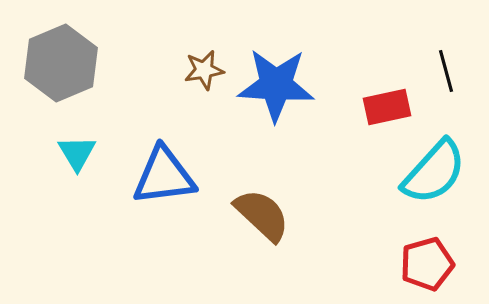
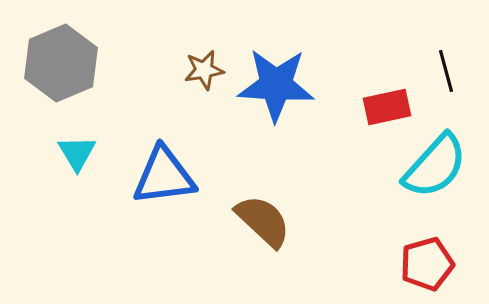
cyan semicircle: moved 1 px right, 6 px up
brown semicircle: moved 1 px right, 6 px down
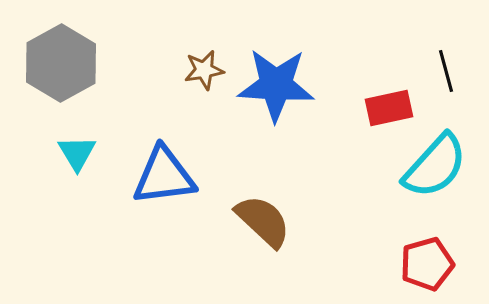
gray hexagon: rotated 6 degrees counterclockwise
red rectangle: moved 2 px right, 1 px down
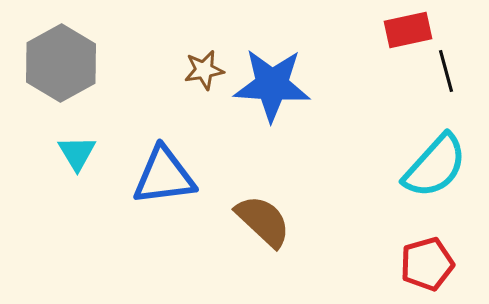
blue star: moved 4 px left
red rectangle: moved 19 px right, 78 px up
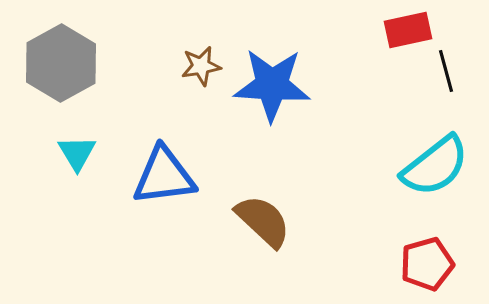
brown star: moved 3 px left, 4 px up
cyan semicircle: rotated 10 degrees clockwise
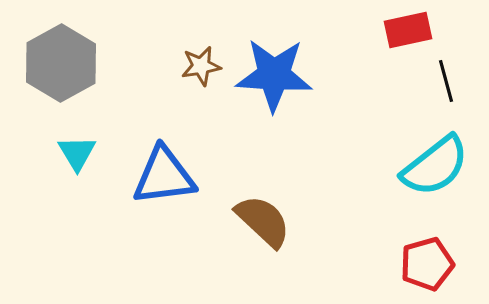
black line: moved 10 px down
blue star: moved 2 px right, 10 px up
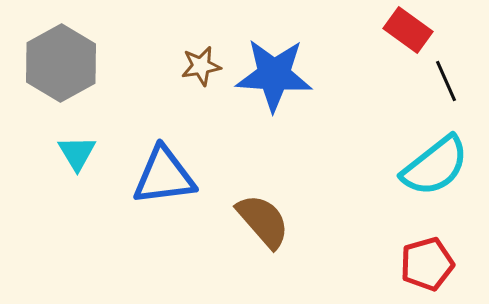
red rectangle: rotated 48 degrees clockwise
black line: rotated 9 degrees counterclockwise
brown semicircle: rotated 6 degrees clockwise
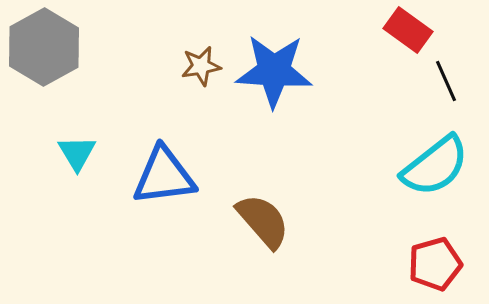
gray hexagon: moved 17 px left, 16 px up
blue star: moved 4 px up
red pentagon: moved 8 px right
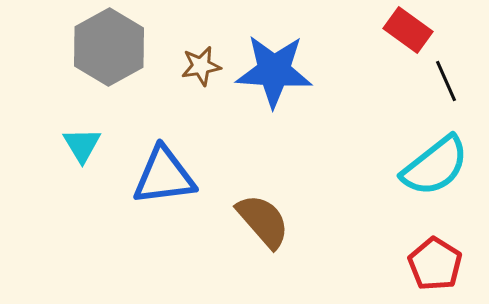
gray hexagon: moved 65 px right
cyan triangle: moved 5 px right, 8 px up
red pentagon: rotated 24 degrees counterclockwise
